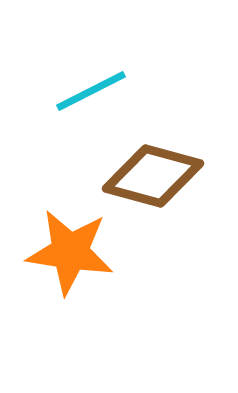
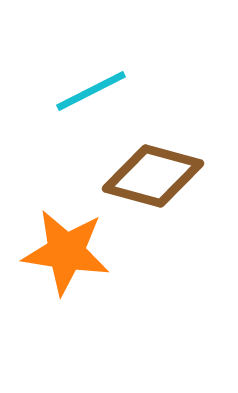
orange star: moved 4 px left
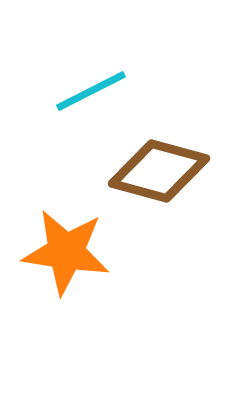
brown diamond: moved 6 px right, 5 px up
